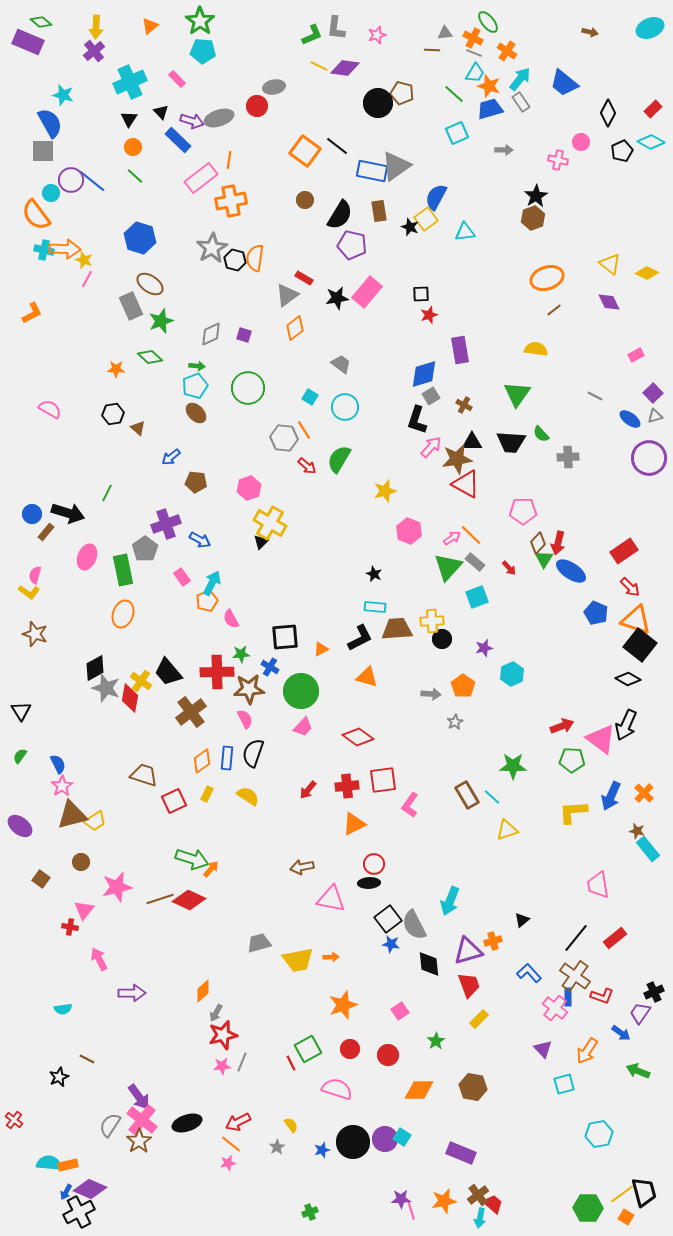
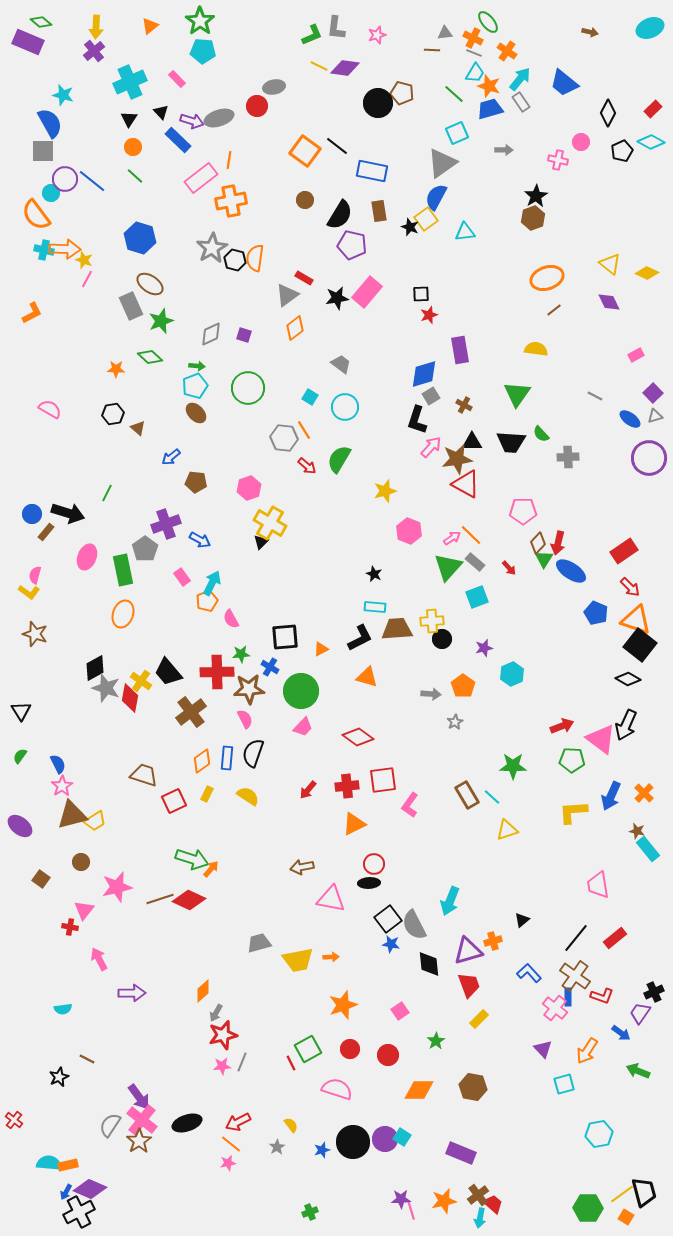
gray triangle at (396, 166): moved 46 px right, 3 px up
purple circle at (71, 180): moved 6 px left, 1 px up
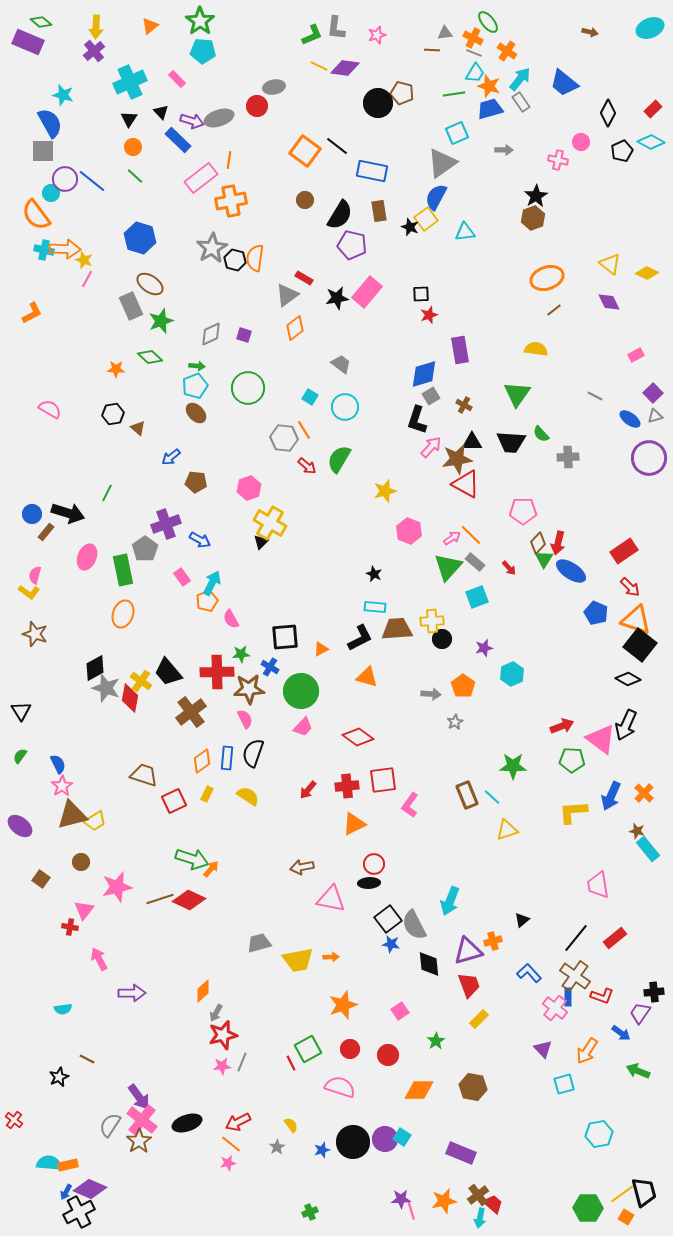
green line at (454, 94): rotated 50 degrees counterclockwise
brown rectangle at (467, 795): rotated 8 degrees clockwise
black cross at (654, 992): rotated 18 degrees clockwise
pink semicircle at (337, 1089): moved 3 px right, 2 px up
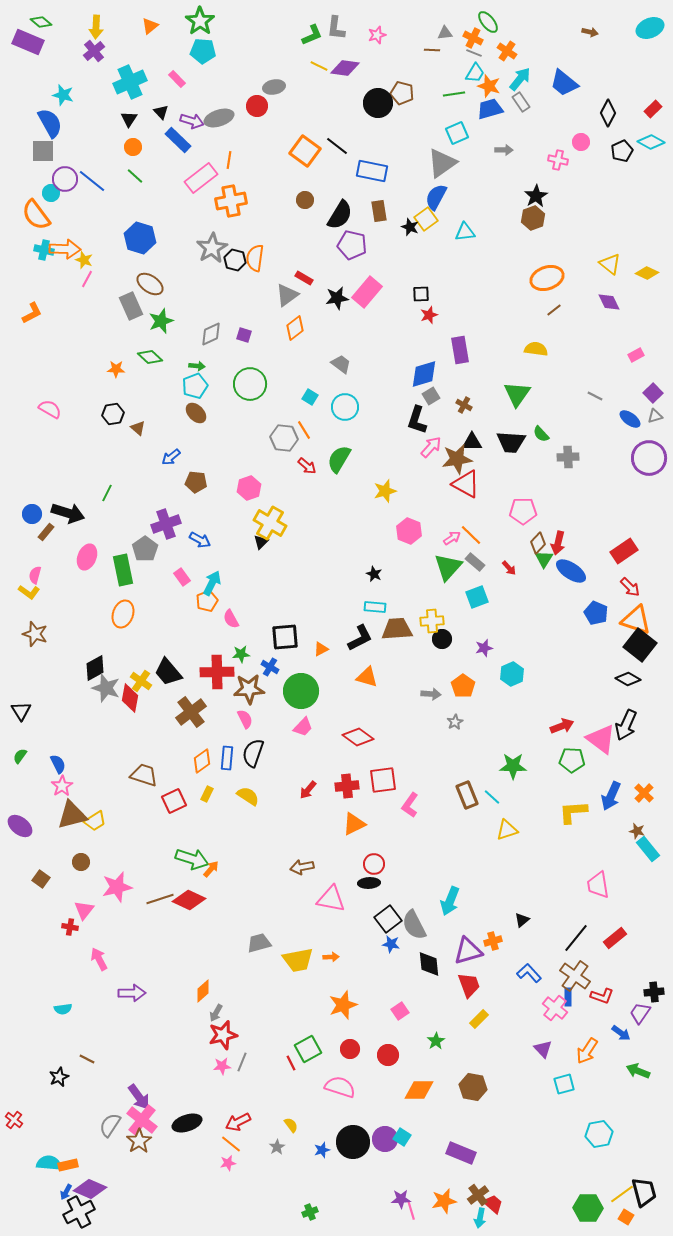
green circle at (248, 388): moved 2 px right, 4 px up
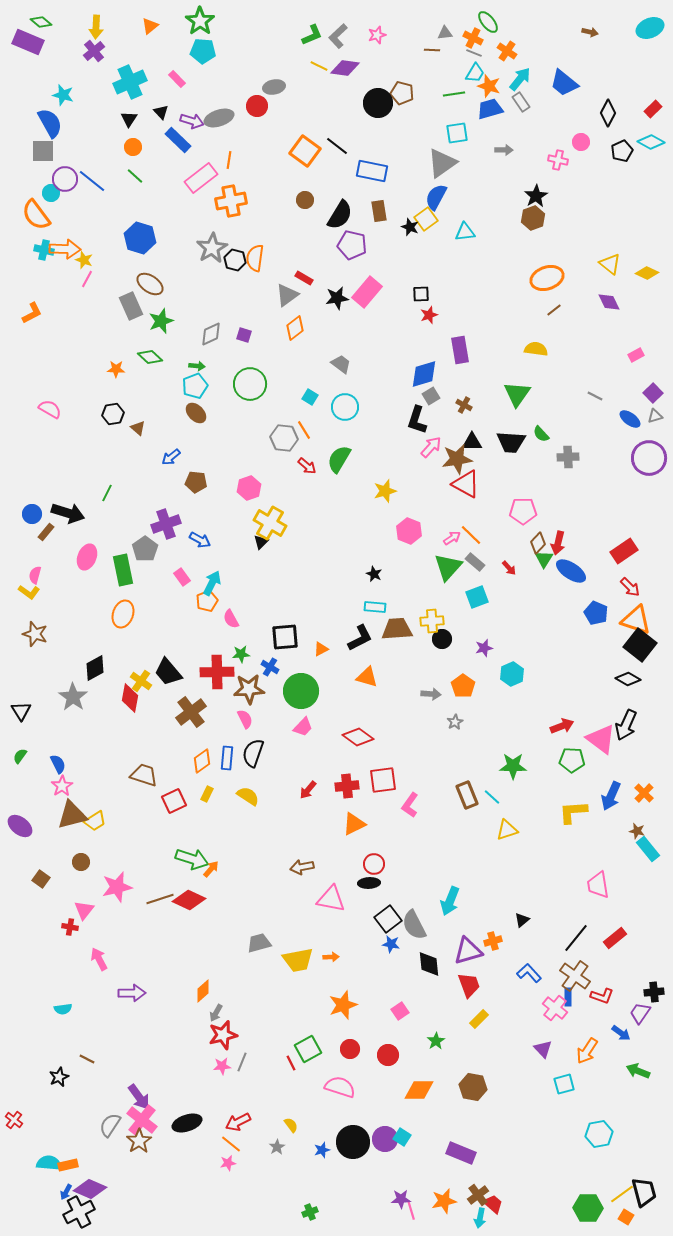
gray L-shape at (336, 28): moved 2 px right, 8 px down; rotated 40 degrees clockwise
cyan square at (457, 133): rotated 15 degrees clockwise
gray star at (106, 688): moved 33 px left, 9 px down; rotated 16 degrees clockwise
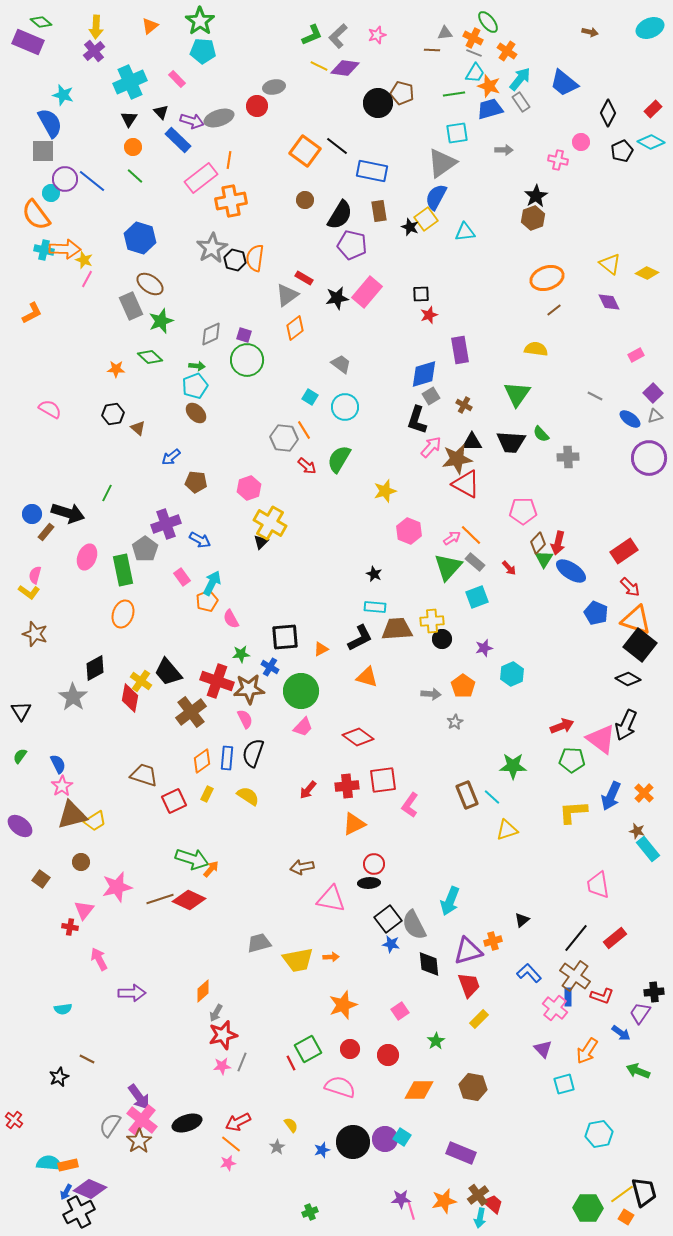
green circle at (250, 384): moved 3 px left, 24 px up
red cross at (217, 672): moved 9 px down; rotated 20 degrees clockwise
